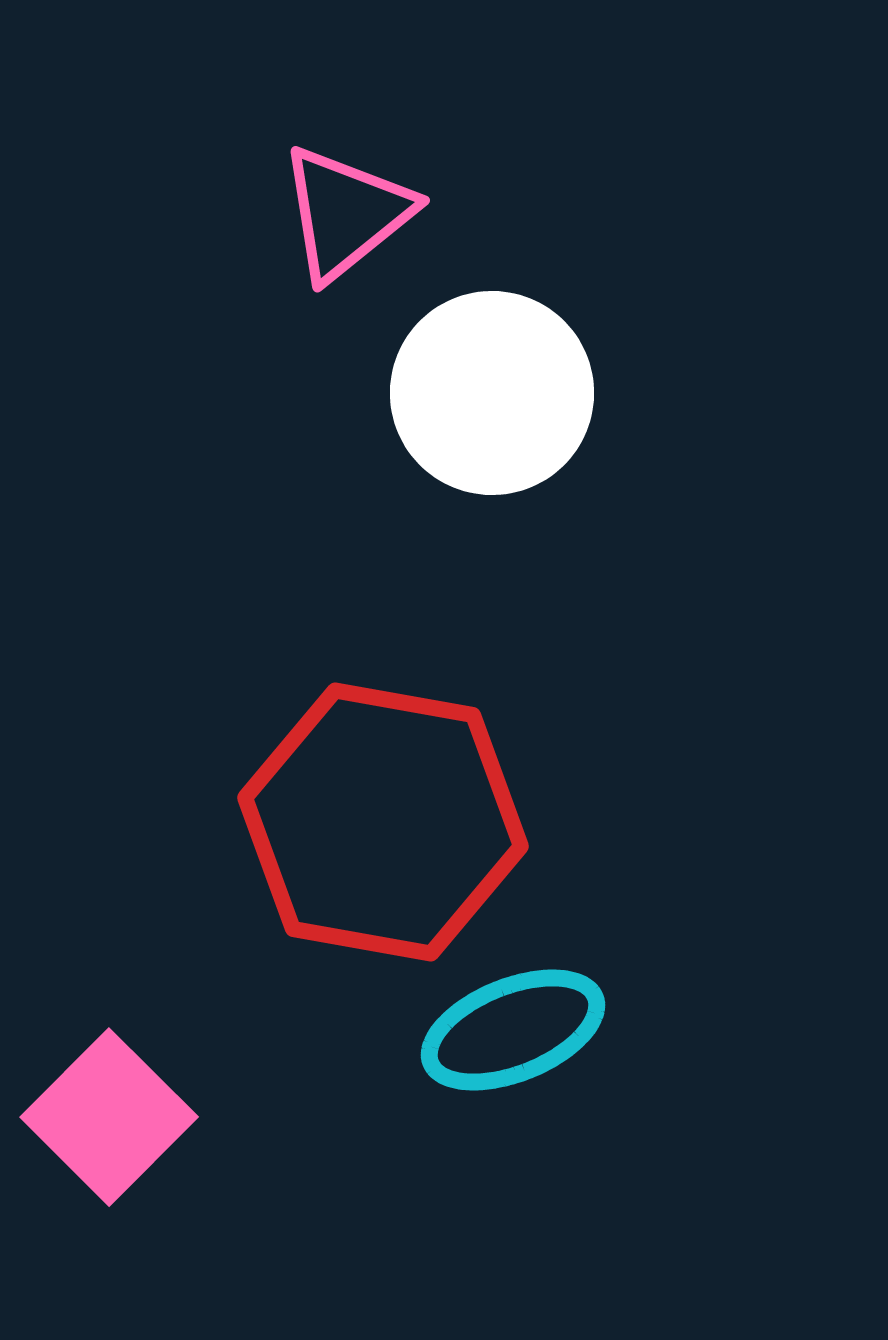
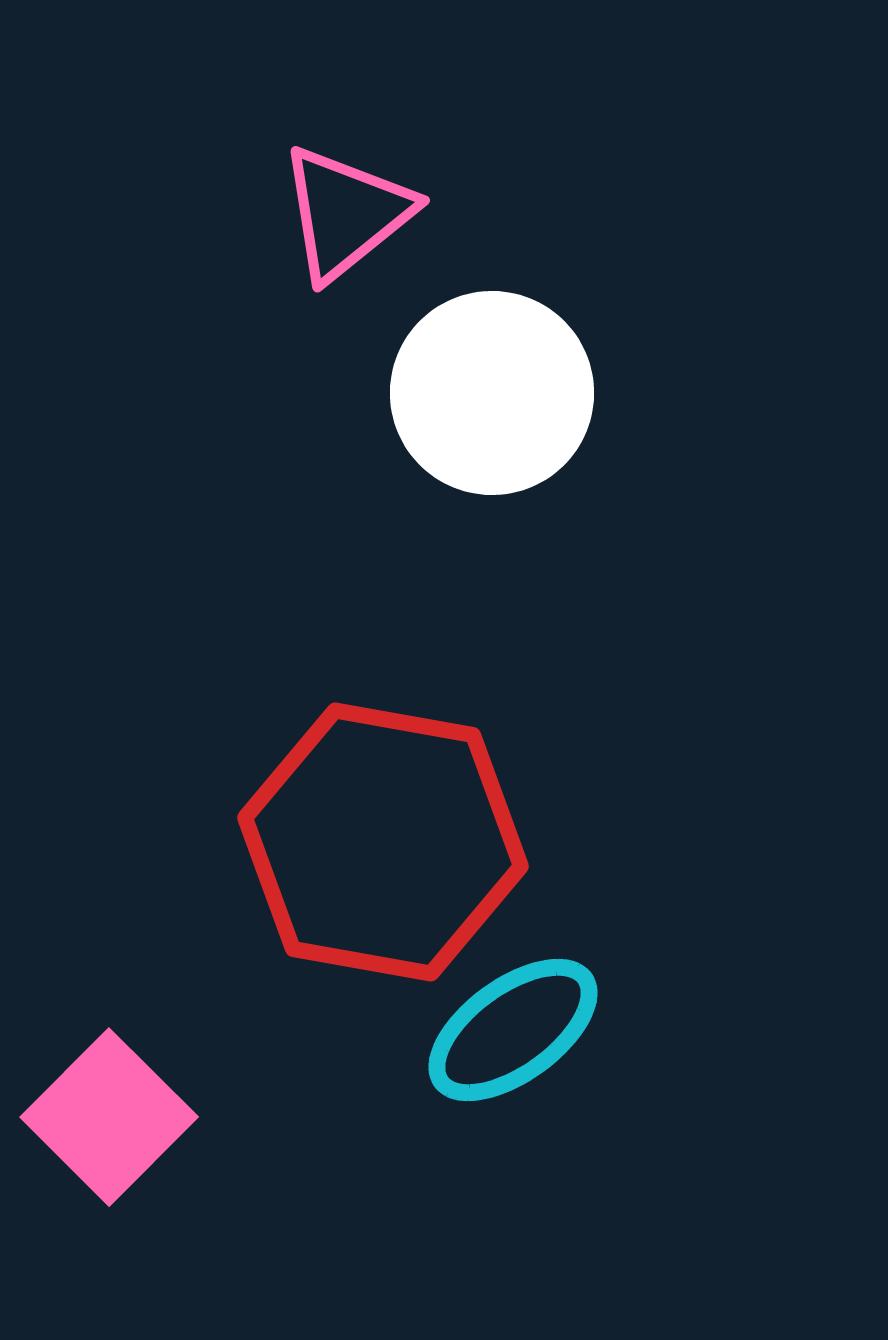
red hexagon: moved 20 px down
cyan ellipse: rotated 14 degrees counterclockwise
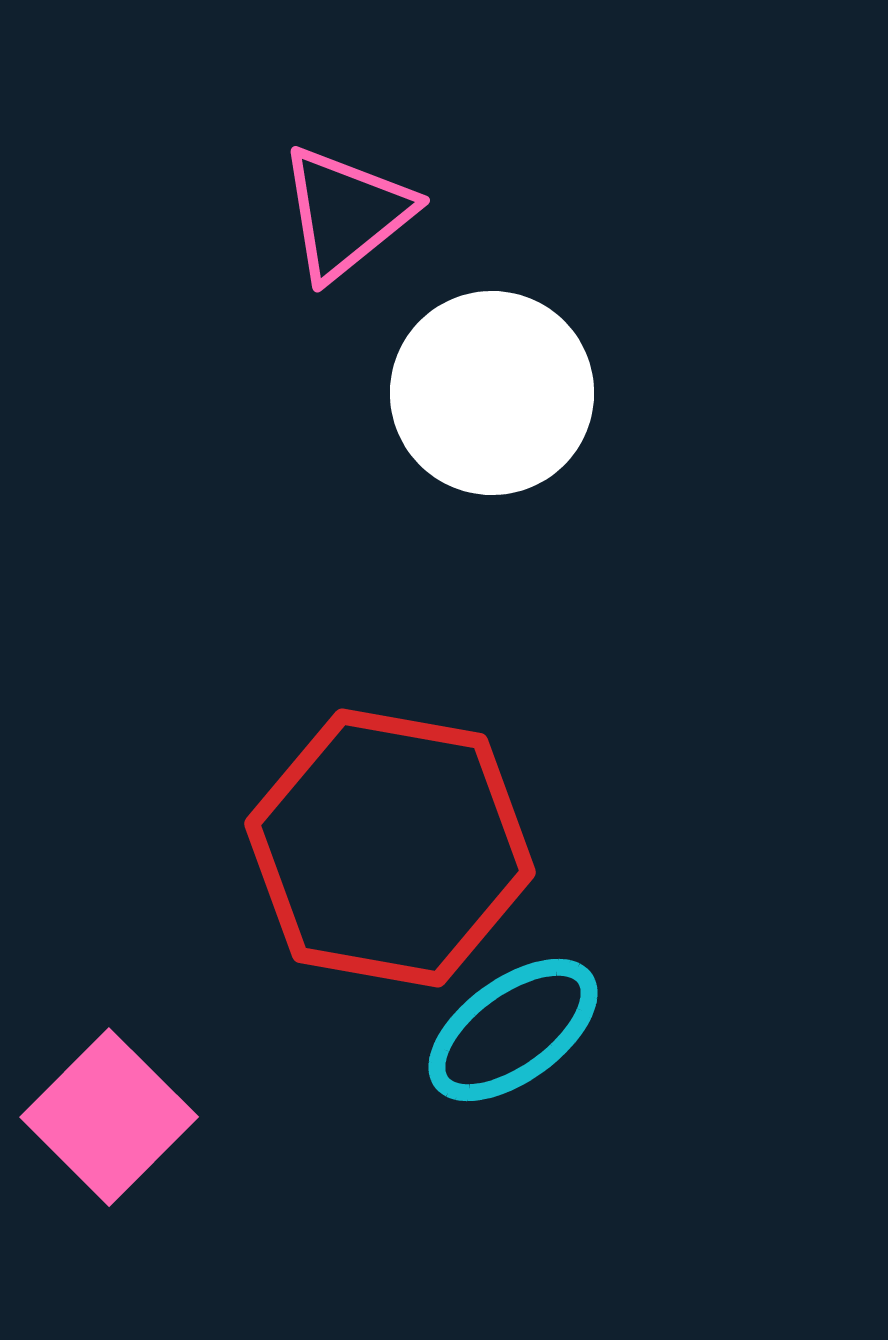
red hexagon: moved 7 px right, 6 px down
